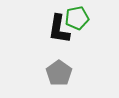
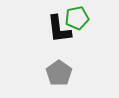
black L-shape: rotated 16 degrees counterclockwise
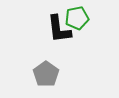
gray pentagon: moved 13 px left, 1 px down
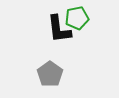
gray pentagon: moved 4 px right
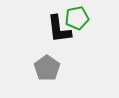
gray pentagon: moved 3 px left, 6 px up
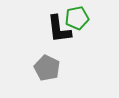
gray pentagon: rotated 10 degrees counterclockwise
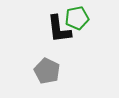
gray pentagon: moved 3 px down
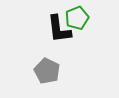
green pentagon: rotated 10 degrees counterclockwise
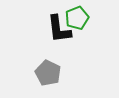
gray pentagon: moved 1 px right, 2 px down
